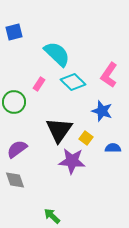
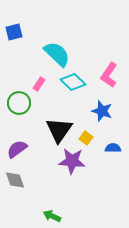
green circle: moved 5 px right, 1 px down
green arrow: rotated 18 degrees counterclockwise
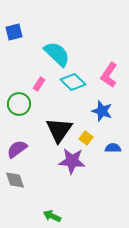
green circle: moved 1 px down
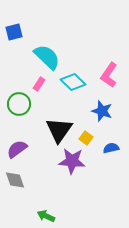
cyan semicircle: moved 10 px left, 3 px down
blue semicircle: moved 2 px left; rotated 14 degrees counterclockwise
green arrow: moved 6 px left
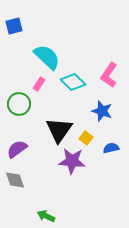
blue square: moved 6 px up
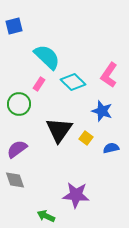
purple star: moved 4 px right, 34 px down
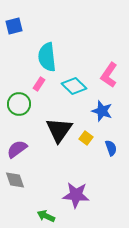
cyan semicircle: rotated 140 degrees counterclockwise
cyan diamond: moved 1 px right, 4 px down
blue semicircle: rotated 84 degrees clockwise
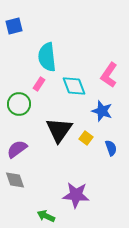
cyan diamond: rotated 25 degrees clockwise
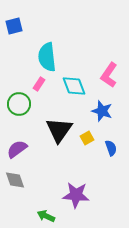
yellow square: moved 1 px right; rotated 24 degrees clockwise
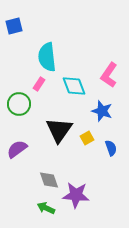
gray diamond: moved 34 px right
green arrow: moved 8 px up
